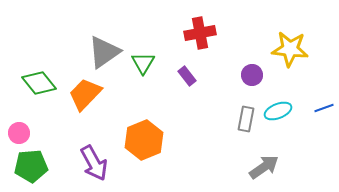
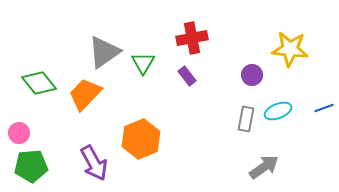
red cross: moved 8 px left, 5 px down
orange hexagon: moved 3 px left, 1 px up
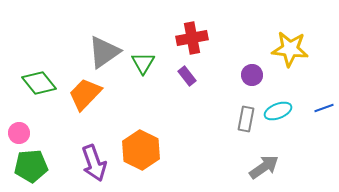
orange hexagon: moved 11 px down; rotated 12 degrees counterclockwise
purple arrow: rotated 9 degrees clockwise
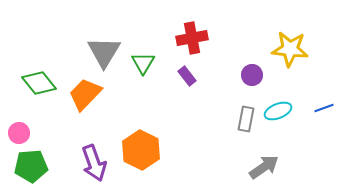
gray triangle: rotated 24 degrees counterclockwise
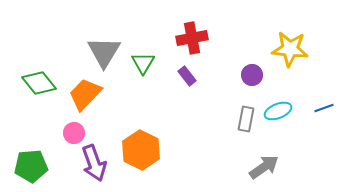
pink circle: moved 55 px right
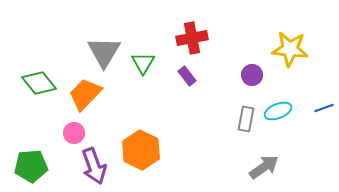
purple arrow: moved 3 px down
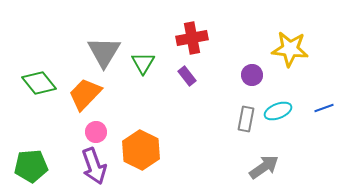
pink circle: moved 22 px right, 1 px up
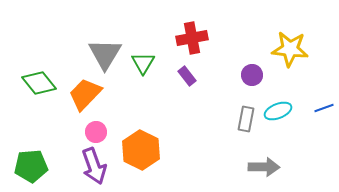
gray triangle: moved 1 px right, 2 px down
gray arrow: rotated 36 degrees clockwise
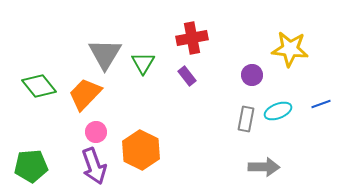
green diamond: moved 3 px down
blue line: moved 3 px left, 4 px up
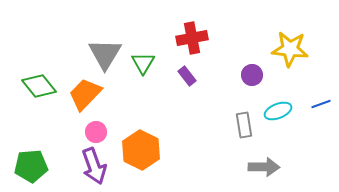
gray rectangle: moved 2 px left, 6 px down; rotated 20 degrees counterclockwise
